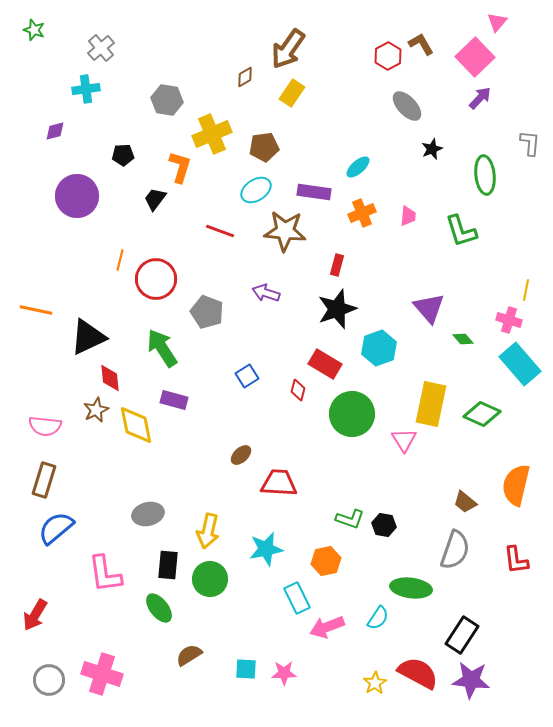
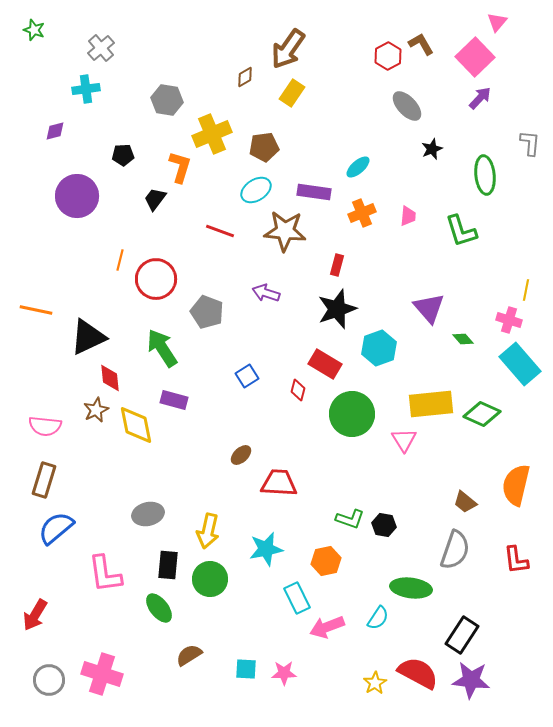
yellow rectangle at (431, 404): rotated 72 degrees clockwise
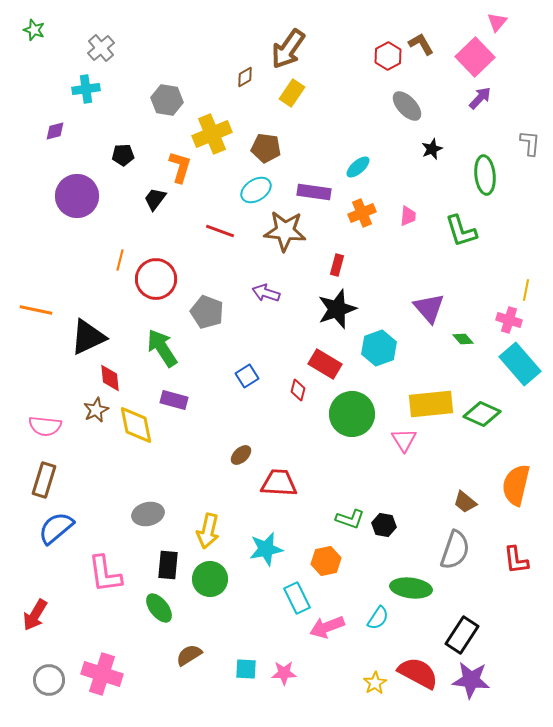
brown pentagon at (264, 147): moved 2 px right, 1 px down; rotated 16 degrees clockwise
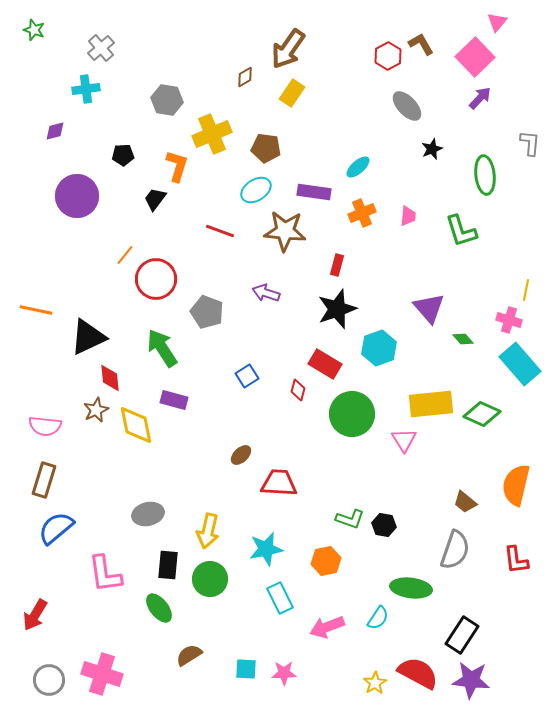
orange L-shape at (180, 167): moved 3 px left, 1 px up
orange line at (120, 260): moved 5 px right, 5 px up; rotated 25 degrees clockwise
cyan rectangle at (297, 598): moved 17 px left
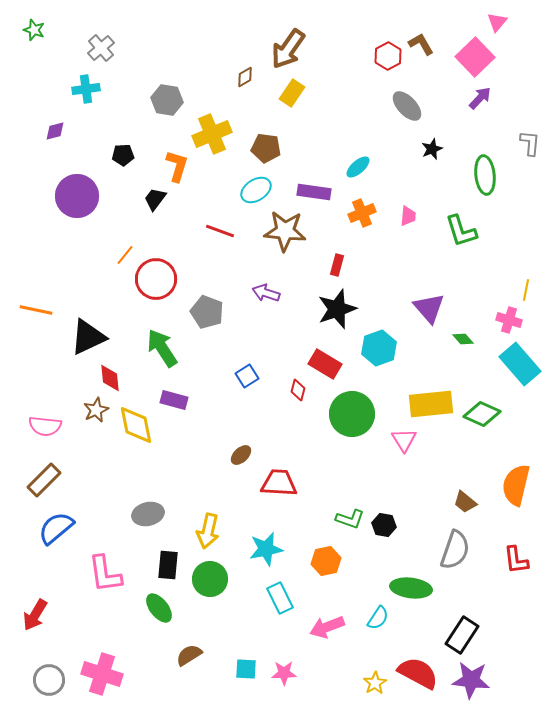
brown rectangle at (44, 480): rotated 28 degrees clockwise
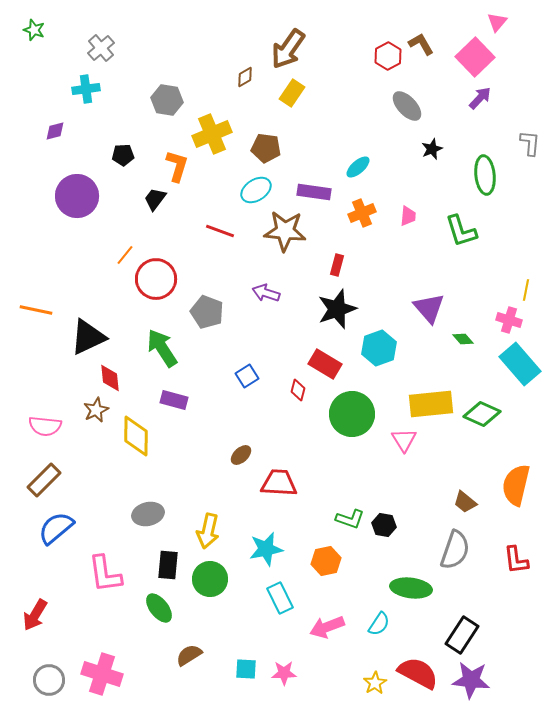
yellow diamond at (136, 425): moved 11 px down; rotated 12 degrees clockwise
cyan semicircle at (378, 618): moved 1 px right, 6 px down
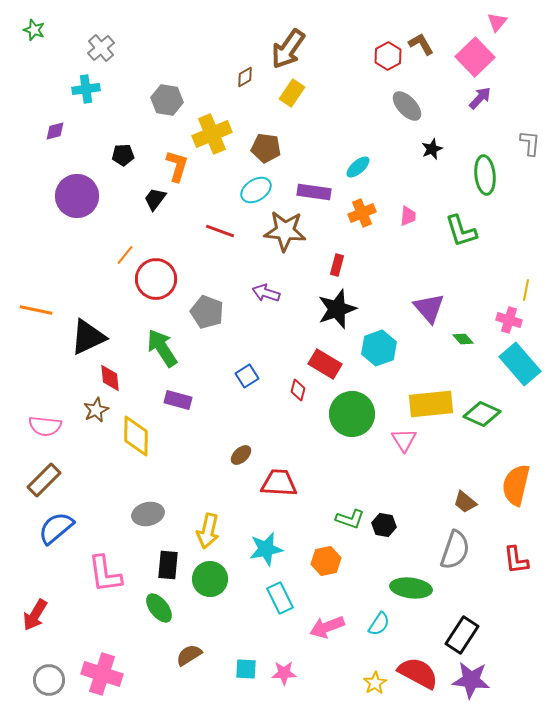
purple rectangle at (174, 400): moved 4 px right
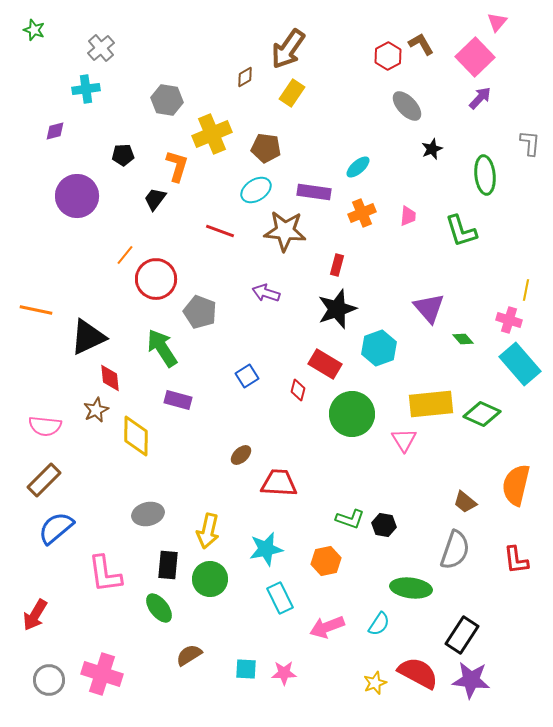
gray pentagon at (207, 312): moved 7 px left
yellow star at (375, 683): rotated 10 degrees clockwise
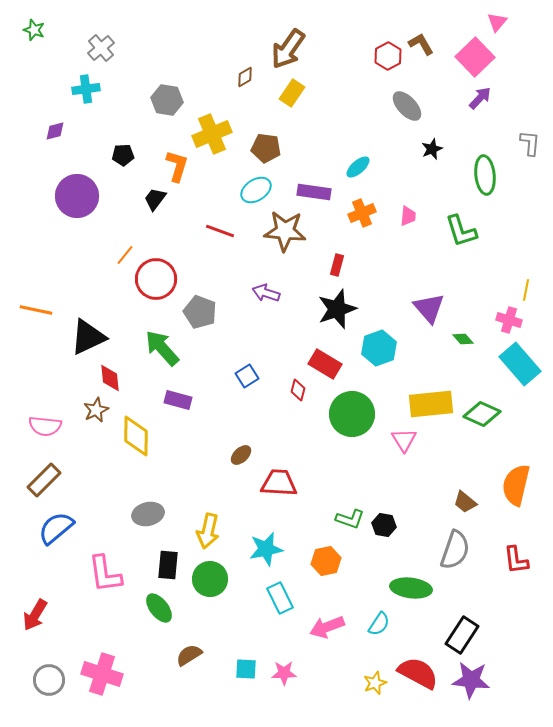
green arrow at (162, 348): rotated 9 degrees counterclockwise
